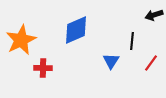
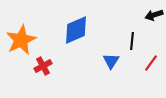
red cross: moved 2 px up; rotated 30 degrees counterclockwise
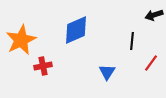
blue triangle: moved 4 px left, 11 px down
red cross: rotated 18 degrees clockwise
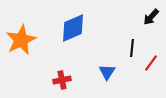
black arrow: moved 3 px left, 2 px down; rotated 30 degrees counterclockwise
blue diamond: moved 3 px left, 2 px up
black line: moved 7 px down
red cross: moved 19 px right, 14 px down
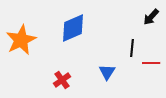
red line: rotated 54 degrees clockwise
red cross: rotated 24 degrees counterclockwise
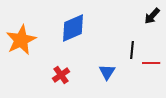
black arrow: moved 1 px right, 1 px up
black line: moved 2 px down
red cross: moved 1 px left, 5 px up
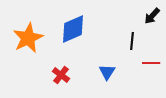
blue diamond: moved 1 px down
orange star: moved 7 px right, 2 px up
black line: moved 9 px up
red cross: rotated 18 degrees counterclockwise
